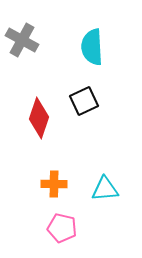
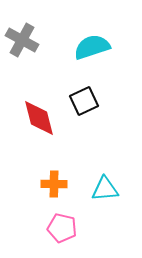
cyan semicircle: rotated 75 degrees clockwise
red diamond: rotated 33 degrees counterclockwise
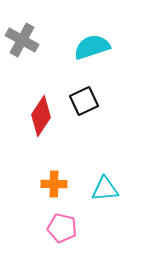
red diamond: moved 2 px right, 2 px up; rotated 48 degrees clockwise
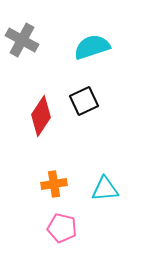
orange cross: rotated 10 degrees counterclockwise
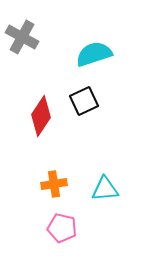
gray cross: moved 3 px up
cyan semicircle: moved 2 px right, 7 px down
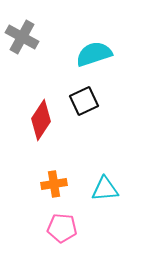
red diamond: moved 4 px down
pink pentagon: rotated 8 degrees counterclockwise
